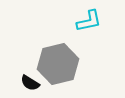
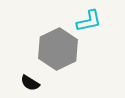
gray hexagon: moved 15 px up; rotated 12 degrees counterclockwise
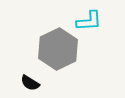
cyan L-shape: rotated 8 degrees clockwise
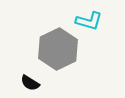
cyan L-shape: rotated 20 degrees clockwise
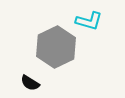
gray hexagon: moved 2 px left, 2 px up
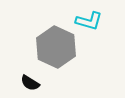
gray hexagon: rotated 9 degrees counterclockwise
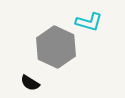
cyan L-shape: moved 1 px down
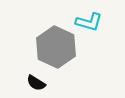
black semicircle: moved 6 px right
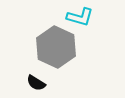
cyan L-shape: moved 9 px left, 5 px up
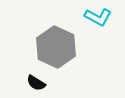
cyan L-shape: moved 18 px right; rotated 12 degrees clockwise
